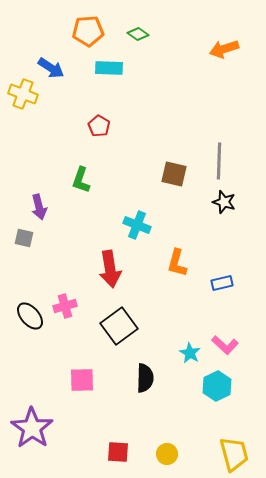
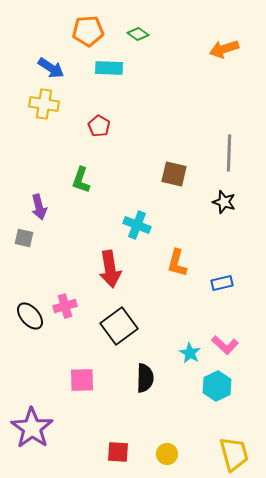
yellow cross: moved 21 px right, 10 px down; rotated 12 degrees counterclockwise
gray line: moved 10 px right, 8 px up
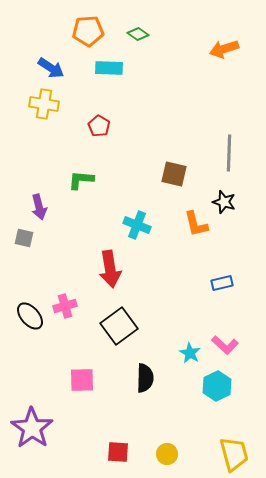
green L-shape: rotated 76 degrees clockwise
orange L-shape: moved 19 px right, 39 px up; rotated 28 degrees counterclockwise
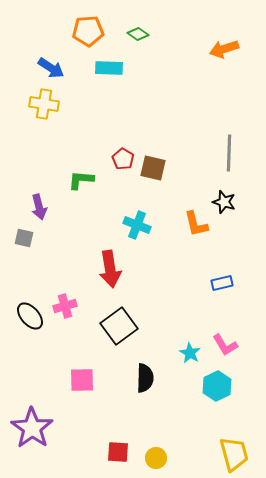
red pentagon: moved 24 px right, 33 px down
brown square: moved 21 px left, 6 px up
pink L-shape: rotated 16 degrees clockwise
yellow circle: moved 11 px left, 4 px down
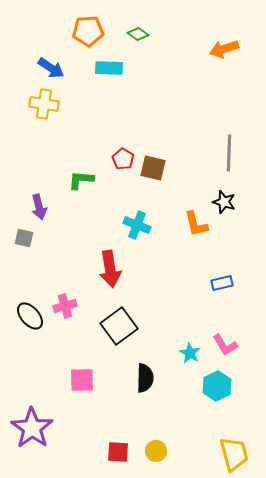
yellow circle: moved 7 px up
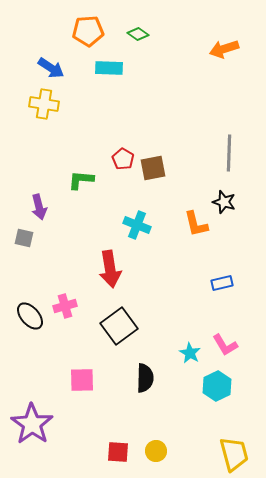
brown square: rotated 24 degrees counterclockwise
purple star: moved 4 px up
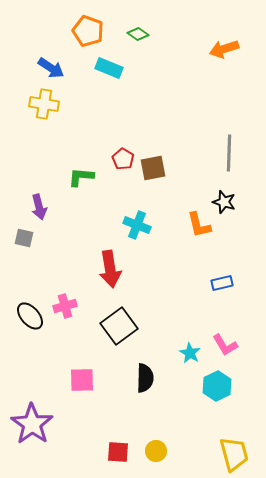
orange pentagon: rotated 24 degrees clockwise
cyan rectangle: rotated 20 degrees clockwise
green L-shape: moved 3 px up
orange L-shape: moved 3 px right, 1 px down
